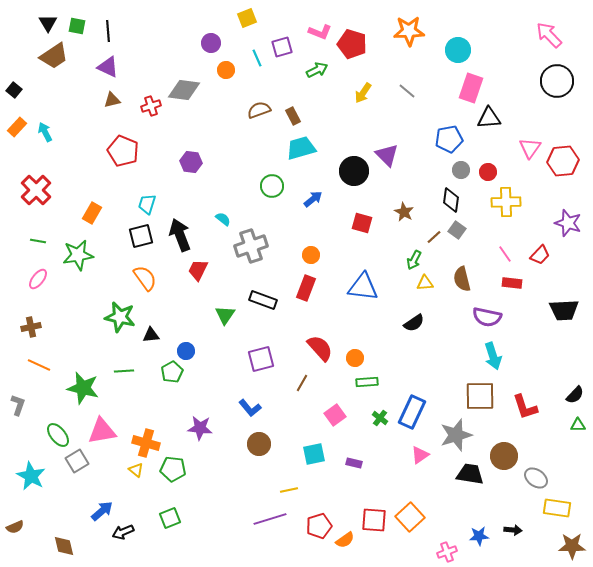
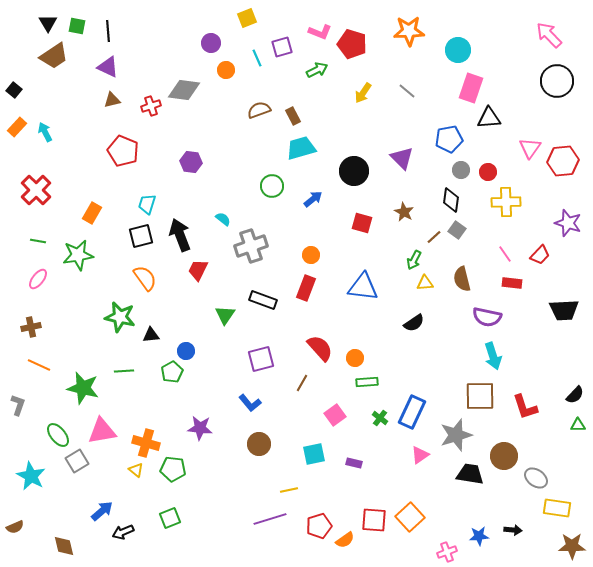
purple triangle at (387, 155): moved 15 px right, 3 px down
blue L-shape at (250, 408): moved 5 px up
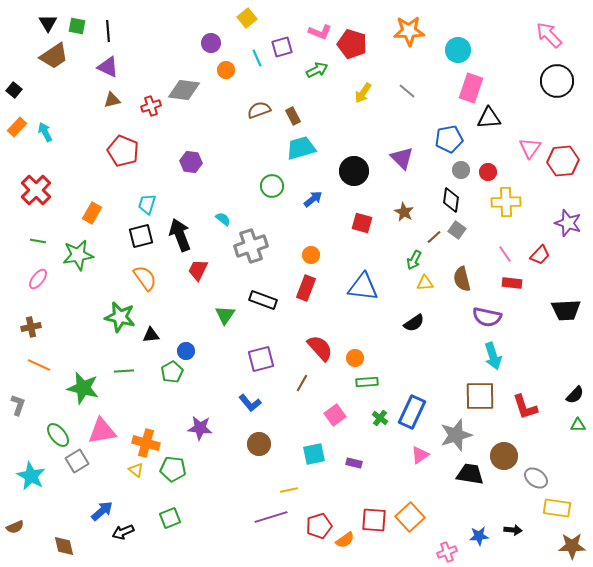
yellow square at (247, 18): rotated 18 degrees counterclockwise
black trapezoid at (564, 310): moved 2 px right
purple line at (270, 519): moved 1 px right, 2 px up
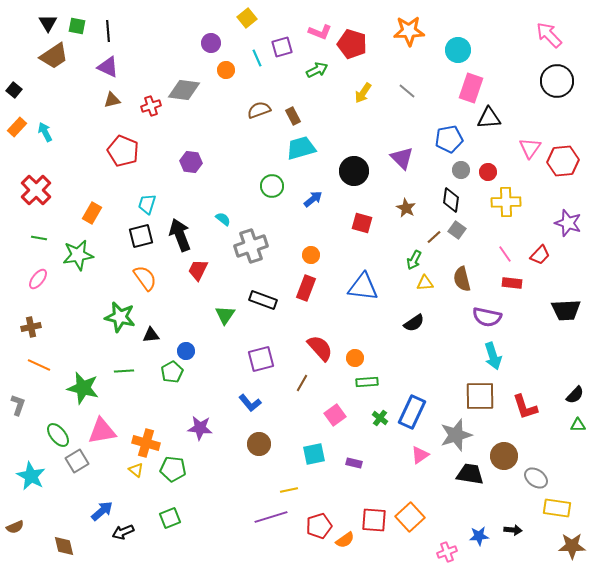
brown star at (404, 212): moved 2 px right, 4 px up
green line at (38, 241): moved 1 px right, 3 px up
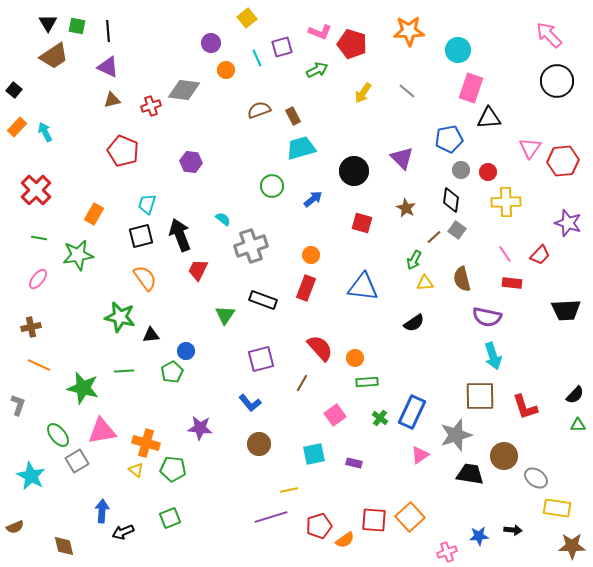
orange rectangle at (92, 213): moved 2 px right, 1 px down
blue arrow at (102, 511): rotated 45 degrees counterclockwise
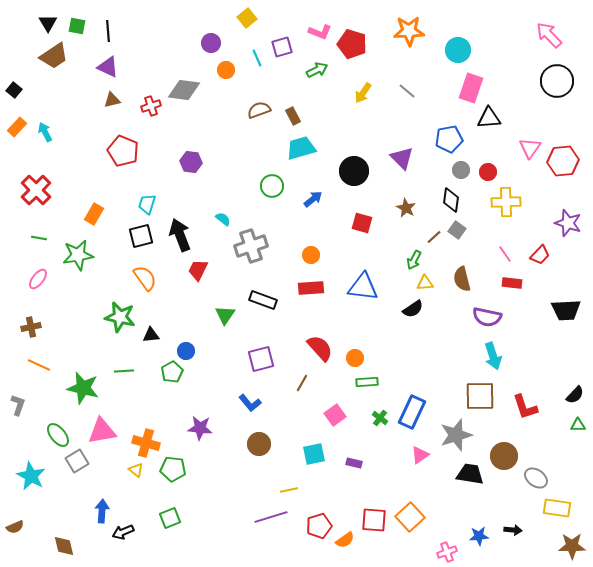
red rectangle at (306, 288): moved 5 px right; rotated 65 degrees clockwise
black semicircle at (414, 323): moved 1 px left, 14 px up
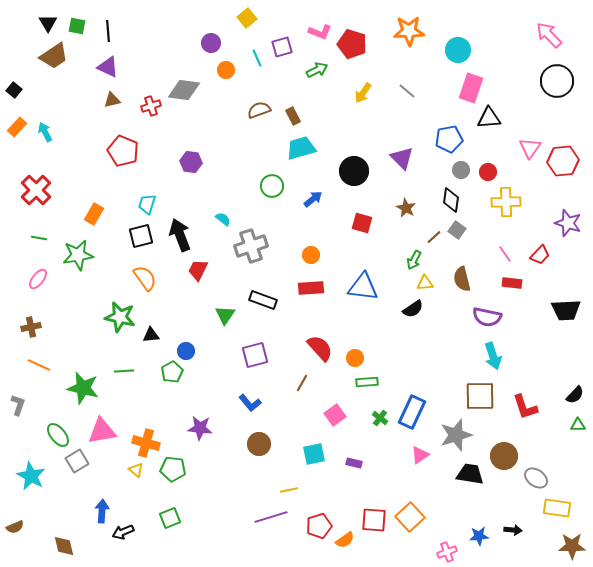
purple square at (261, 359): moved 6 px left, 4 px up
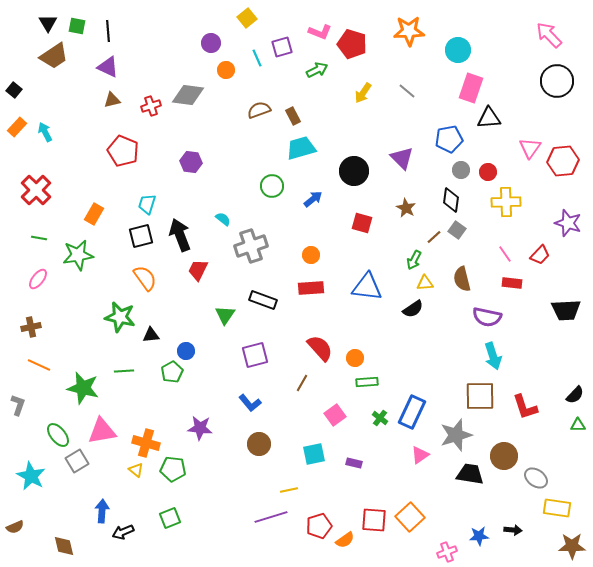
gray diamond at (184, 90): moved 4 px right, 5 px down
blue triangle at (363, 287): moved 4 px right
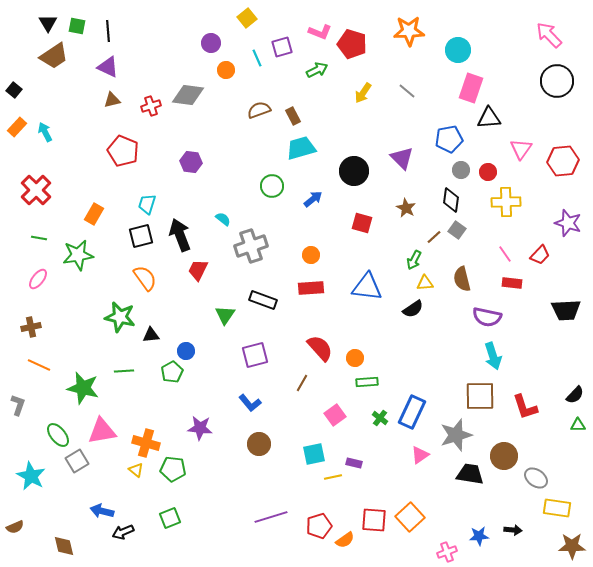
pink triangle at (530, 148): moved 9 px left, 1 px down
yellow line at (289, 490): moved 44 px right, 13 px up
blue arrow at (102, 511): rotated 80 degrees counterclockwise
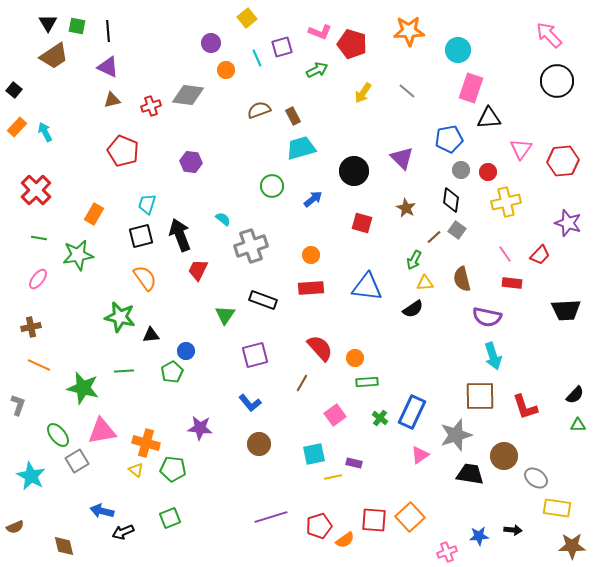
yellow cross at (506, 202): rotated 12 degrees counterclockwise
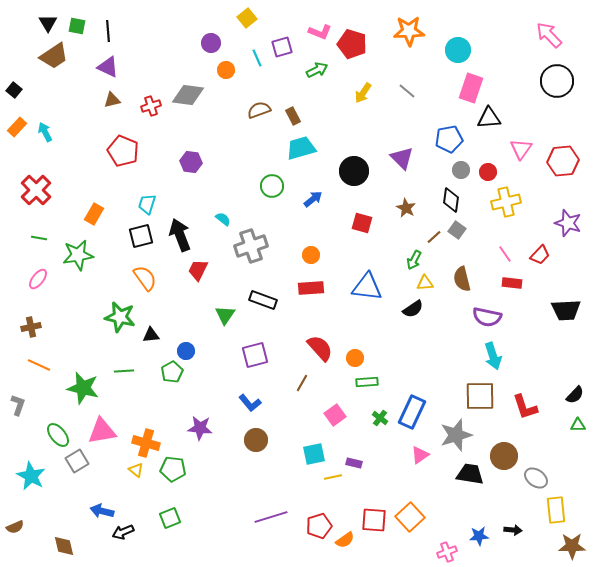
brown circle at (259, 444): moved 3 px left, 4 px up
yellow rectangle at (557, 508): moved 1 px left, 2 px down; rotated 76 degrees clockwise
